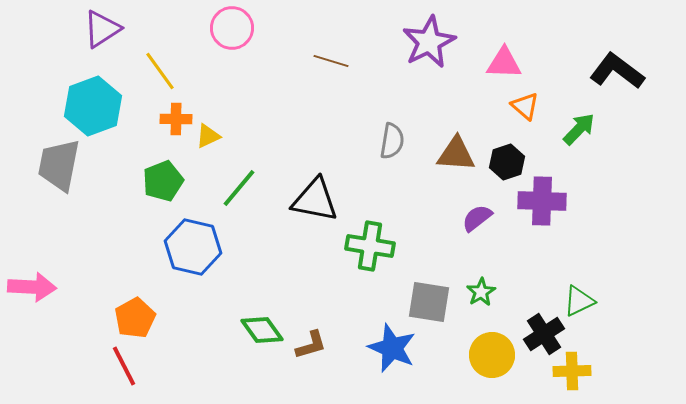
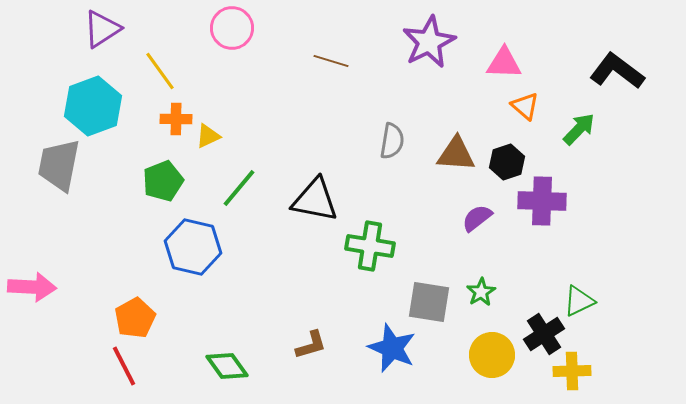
green diamond: moved 35 px left, 36 px down
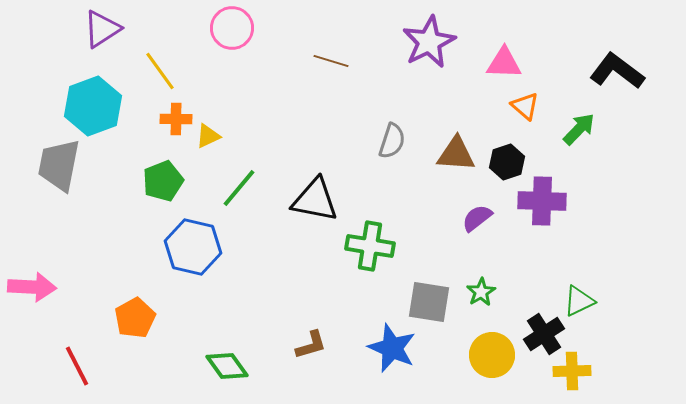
gray semicircle: rotated 9 degrees clockwise
red line: moved 47 px left
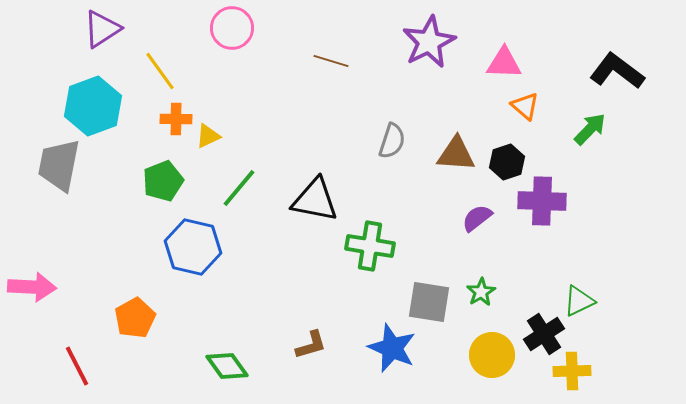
green arrow: moved 11 px right
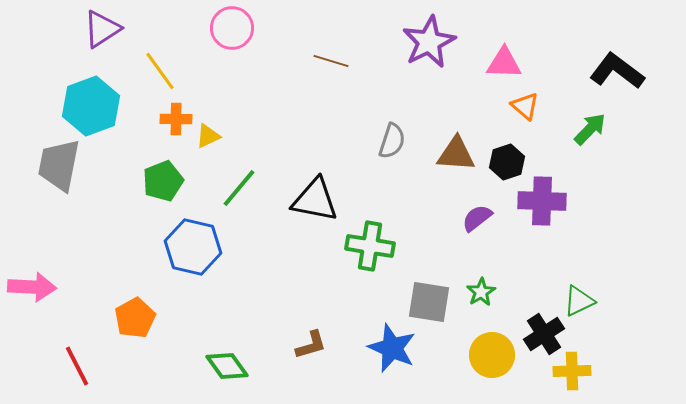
cyan hexagon: moved 2 px left
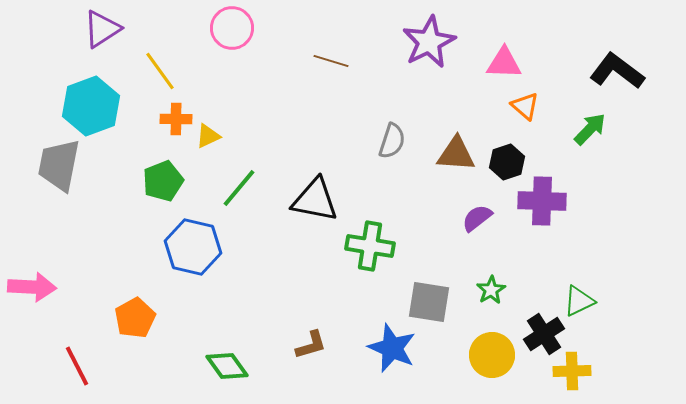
green star: moved 10 px right, 2 px up
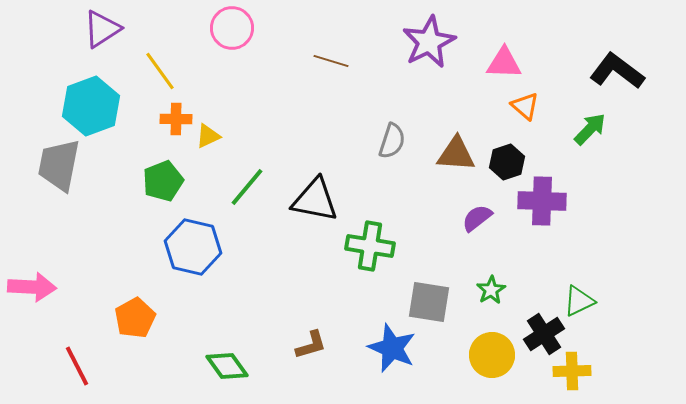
green line: moved 8 px right, 1 px up
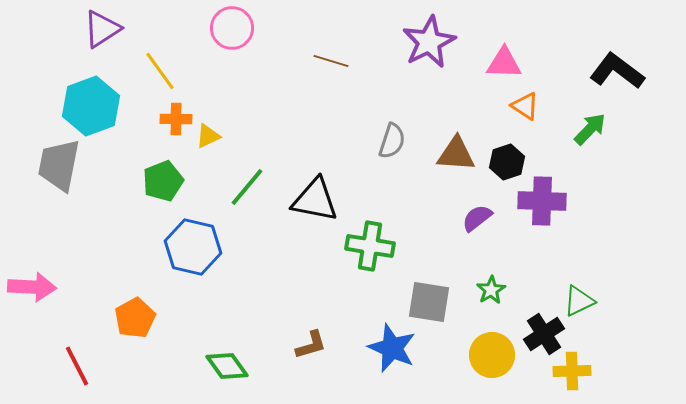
orange triangle: rotated 8 degrees counterclockwise
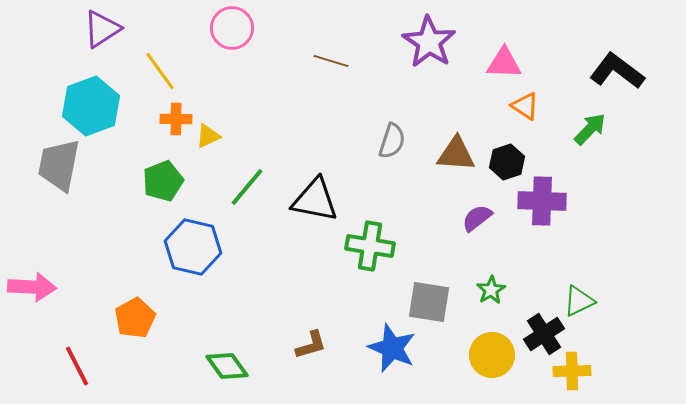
purple star: rotated 12 degrees counterclockwise
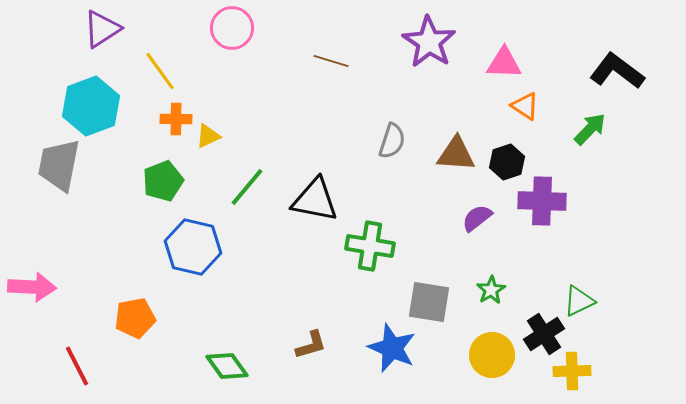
orange pentagon: rotated 18 degrees clockwise
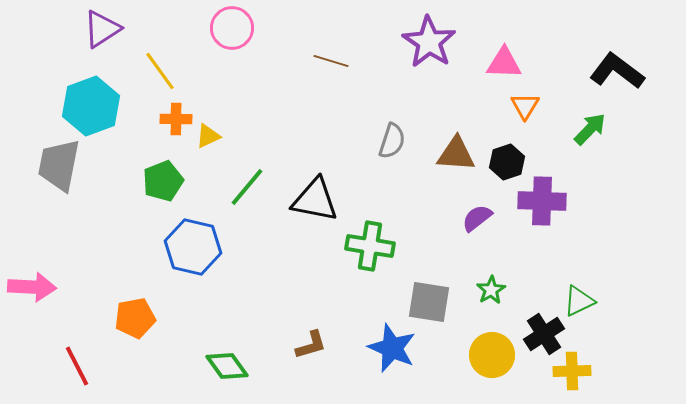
orange triangle: rotated 28 degrees clockwise
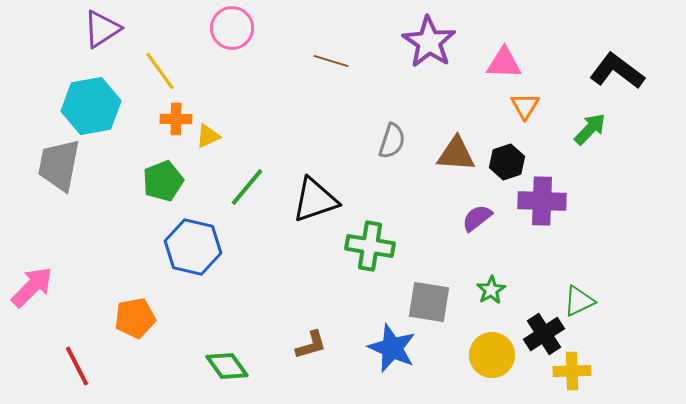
cyan hexagon: rotated 10 degrees clockwise
black triangle: rotated 30 degrees counterclockwise
pink arrow: rotated 48 degrees counterclockwise
